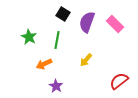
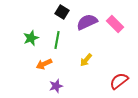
black square: moved 1 px left, 2 px up
purple semicircle: rotated 45 degrees clockwise
green star: moved 2 px right, 1 px down; rotated 21 degrees clockwise
purple star: rotated 24 degrees clockwise
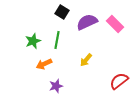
green star: moved 2 px right, 3 px down
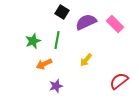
purple semicircle: moved 1 px left
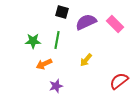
black square: rotated 16 degrees counterclockwise
green star: rotated 21 degrees clockwise
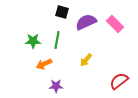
purple star: rotated 16 degrees clockwise
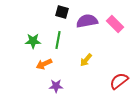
purple semicircle: moved 1 px right, 1 px up; rotated 15 degrees clockwise
green line: moved 1 px right
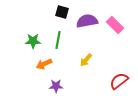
pink rectangle: moved 1 px down
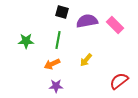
green star: moved 7 px left
orange arrow: moved 8 px right
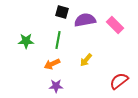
purple semicircle: moved 2 px left, 1 px up
